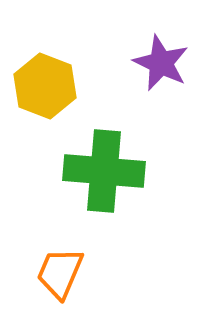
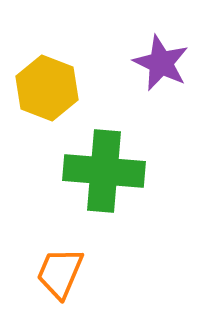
yellow hexagon: moved 2 px right, 2 px down
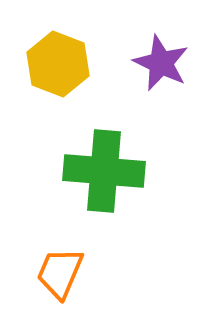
yellow hexagon: moved 11 px right, 24 px up
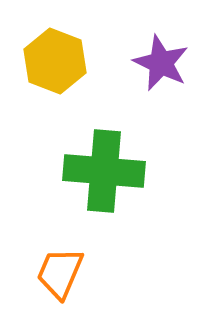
yellow hexagon: moved 3 px left, 3 px up
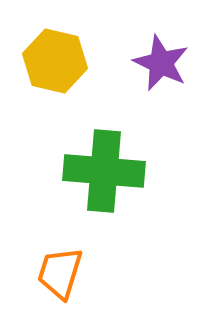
yellow hexagon: rotated 8 degrees counterclockwise
orange trapezoid: rotated 6 degrees counterclockwise
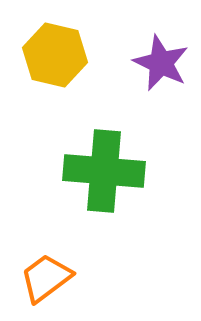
yellow hexagon: moved 6 px up
orange trapezoid: moved 14 px left, 5 px down; rotated 36 degrees clockwise
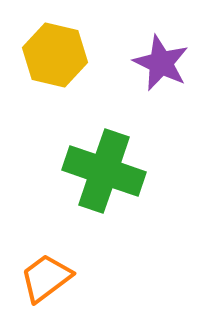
green cross: rotated 14 degrees clockwise
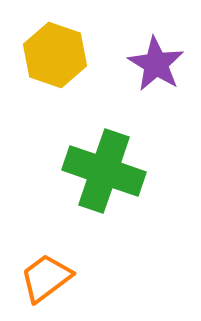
yellow hexagon: rotated 6 degrees clockwise
purple star: moved 5 px left, 1 px down; rotated 6 degrees clockwise
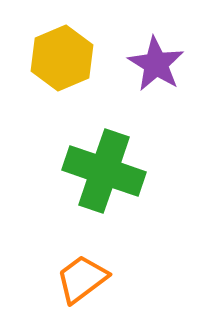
yellow hexagon: moved 7 px right, 3 px down; rotated 18 degrees clockwise
orange trapezoid: moved 36 px right, 1 px down
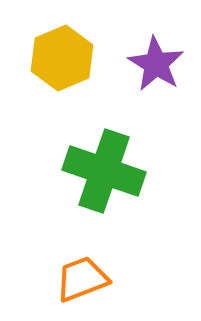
orange trapezoid: rotated 16 degrees clockwise
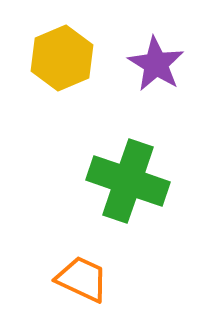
green cross: moved 24 px right, 10 px down
orange trapezoid: rotated 46 degrees clockwise
